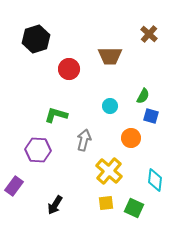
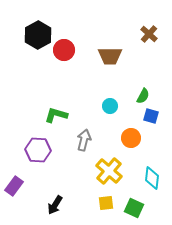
black hexagon: moved 2 px right, 4 px up; rotated 12 degrees counterclockwise
red circle: moved 5 px left, 19 px up
cyan diamond: moved 3 px left, 2 px up
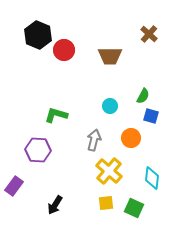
black hexagon: rotated 8 degrees counterclockwise
gray arrow: moved 10 px right
